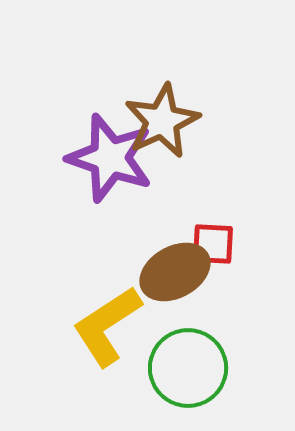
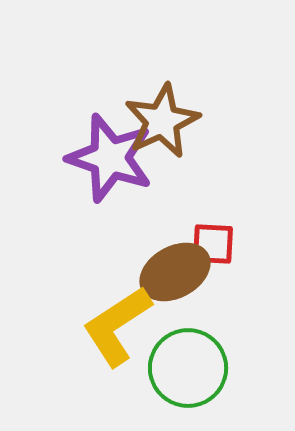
yellow L-shape: moved 10 px right
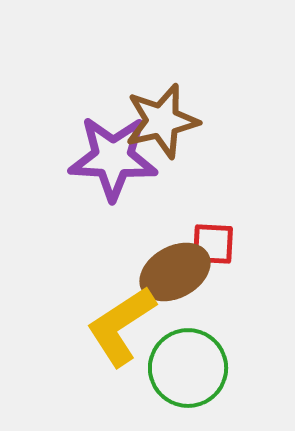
brown star: rotated 12 degrees clockwise
purple star: moved 3 px right; rotated 16 degrees counterclockwise
yellow L-shape: moved 4 px right
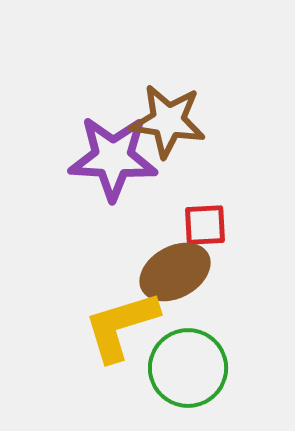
brown star: moved 6 px right; rotated 22 degrees clockwise
red square: moved 8 px left, 19 px up; rotated 6 degrees counterclockwise
yellow L-shape: rotated 16 degrees clockwise
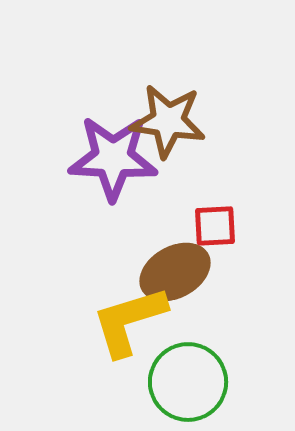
red square: moved 10 px right, 1 px down
yellow L-shape: moved 8 px right, 5 px up
green circle: moved 14 px down
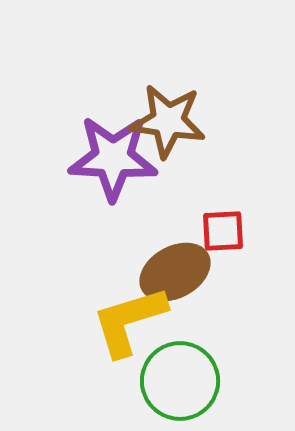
red square: moved 8 px right, 5 px down
green circle: moved 8 px left, 1 px up
